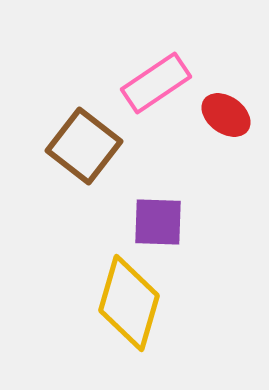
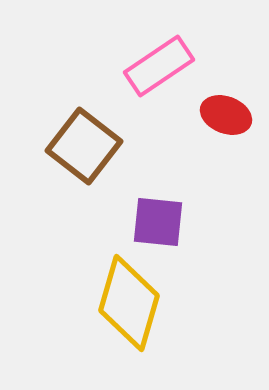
pink rectangle: moved 3 px right, 17 px up
red ellipse: rotated 15 degrees counterclockwise
purple square: rotated 4 degrees clockwise
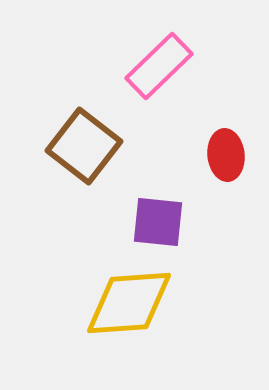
pink rectangle: rotated 10 degrees counterclockwise
red ellipse: moved 40 px down; rotated 63 degrees clockwise
yellow diamond: rotated 70 degrees clockwise
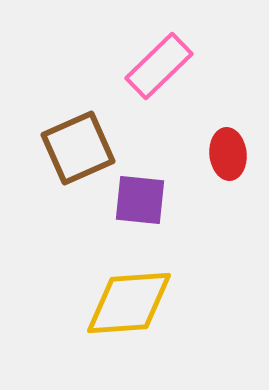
brown square: moved 6 px left, 2 px down; rotated 28 degrees clockwise
red ellipse: moved 2 px right, 1 px up
purple square: moved 18 px left, 22 px up
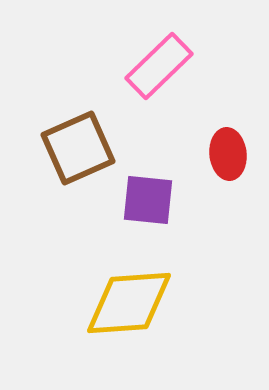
purple square: moved 8 px right
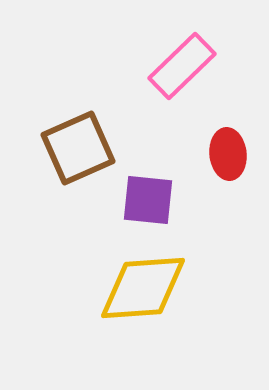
pink rectangle: moved 23 px right
yellow diamond: moved 14 px right, 15 px up
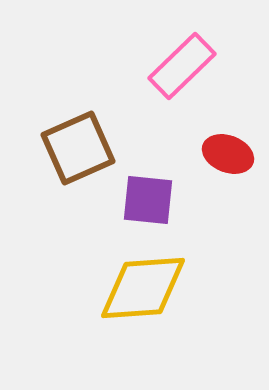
red ellipse: rotated 63 degrees counterclockwise
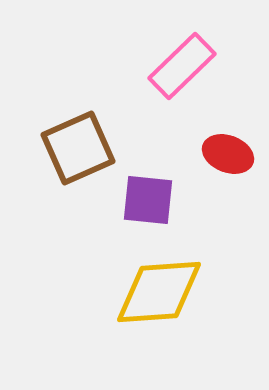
yellow diamond: moved 16 px right, 4 px down
